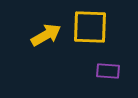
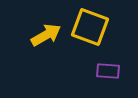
yellow square: rotated 18 degrees clockwise
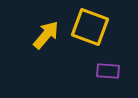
yellow arrow: rotated 20 degrees counterclockwise
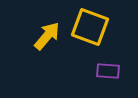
yellow arrow: moved 1 px right, 1 px down
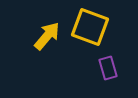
purple rectangle: moved 3 px up; rotated 70 degrees clockwise
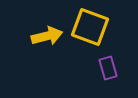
yellow arrow: rotated 36 degrees clockwise
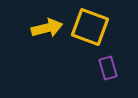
yellow arrow: moved 8 px up
